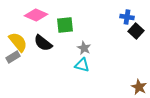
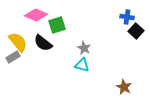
green square: moved 8 px left; rotated 12 degrees counterclockwise
brown star: moved 15 px left
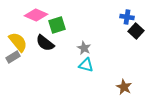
black semicircle: moved 2 px right
cyan triangle: moved 4 px right
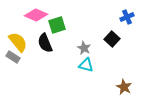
blue cross: rotated 32 degrees counterclockwise
black square: moved 24 px left, 8 px down
black semicircle: rotated 30 degrees clockwise
gray rectangle: rotated 64 degrees clockwise
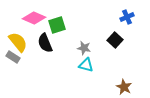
pink diamond: moved 2 px left, 3 px down
black square: moved 3 px right, 1 px down
gray star: rotated 16 degrees counterclockwise
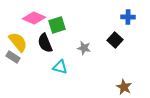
blue cross: moved 1 px right; rotated 24 degrees clockwise
cyan triangle: moved 26 px left, 2 px down
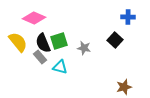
green square: moved 2 px right, 16 px down
black semicircle: moved 2 px left
gray rectangle: moved 27 px right; rotated 16 degrees clockwise
brown star: rotated 28 degrees clockwise
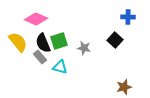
pink diamond: moved 2 px right, 1 px down
